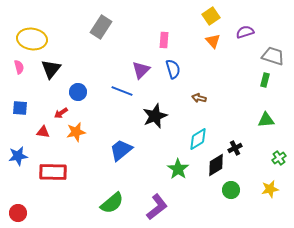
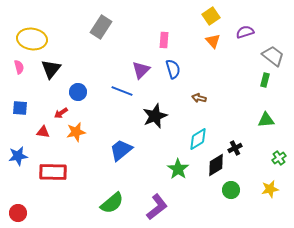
gray trapezoid: rotated 20 degrees clockwise
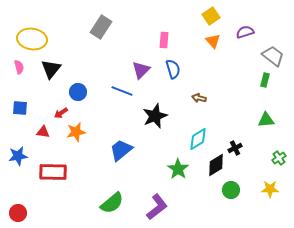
yellow star: rotated 12 degrees clockwise
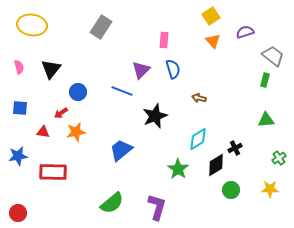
yellow ellipse: moved 14 px up
purple L-shape: rotated 36 degrees counterclockwise
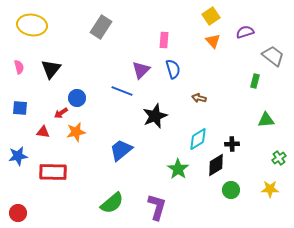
green rectangle: moved 10 px left, 1 px down
blue circle: moved 1 px left, 6 px down
black cross: moved 3 px left, 4 px up; rotated 24 degrees clockwise
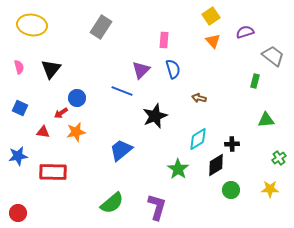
blue square: rotated 21 degrees clockwise
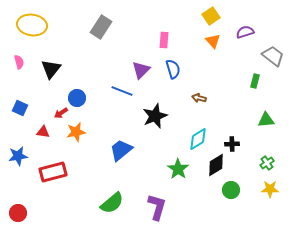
pink semicircle: moved 5 px up
green cross: moved 12 px left, 5 px down
red rectangle: rotated 16 degrees counterclockwise
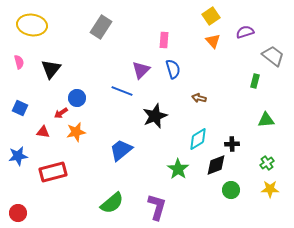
black diamond: rotated 10 degrees clockwise
